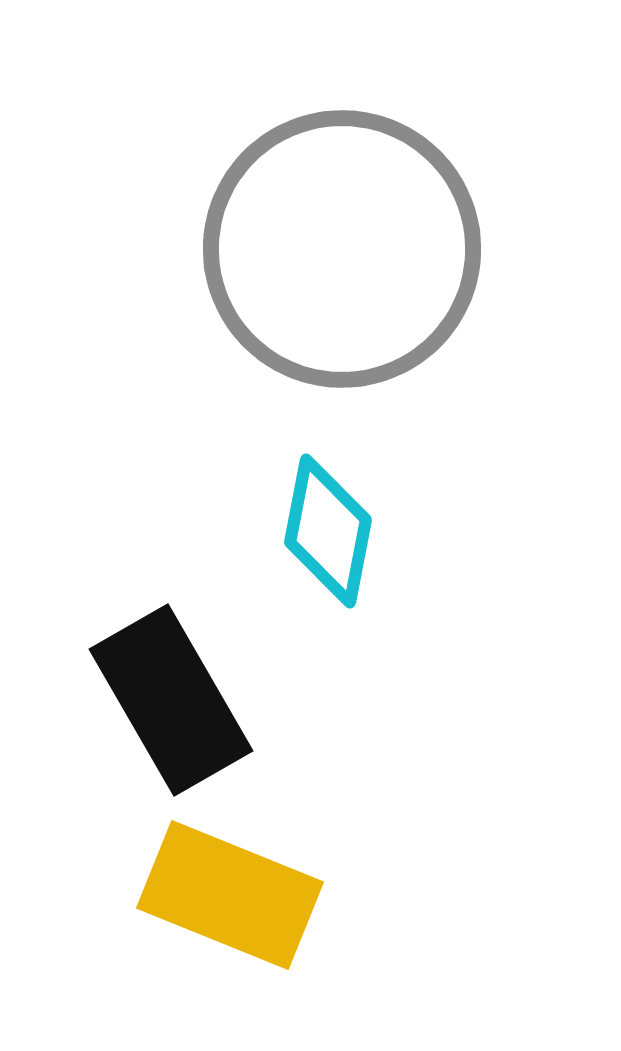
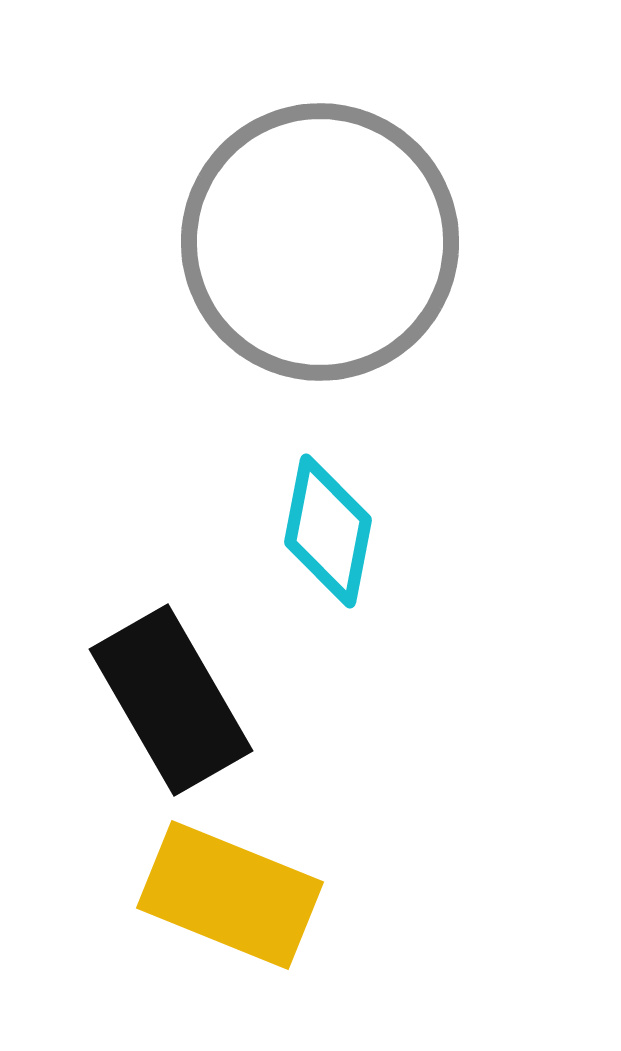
gray circle: moved 22 px left, 7 px up
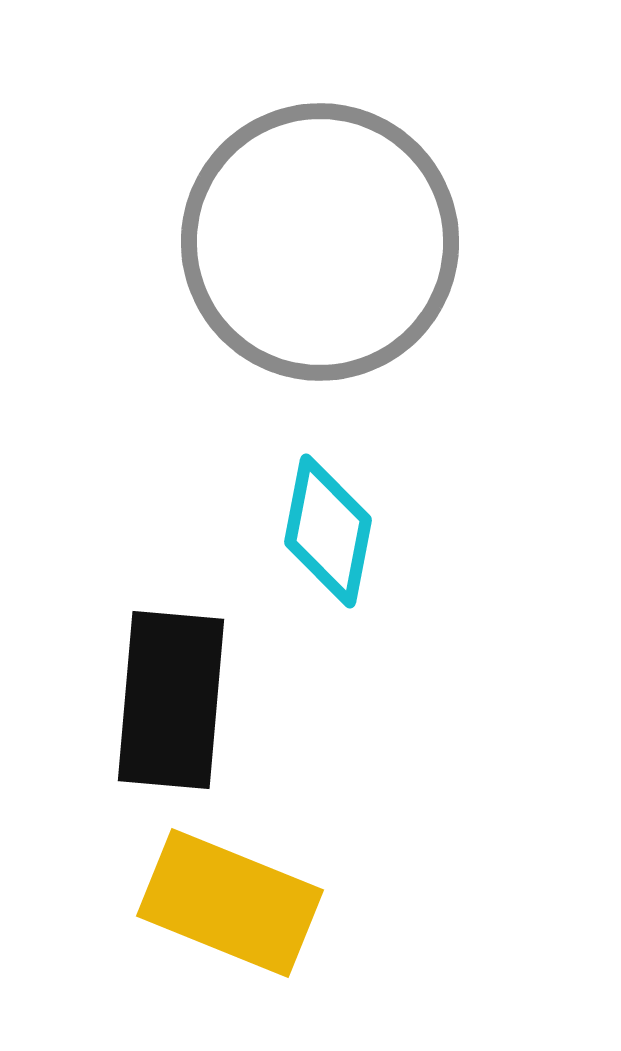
black rectangle: rotated 35 degrees clockwise
yellow rectangle: moved 8 px down
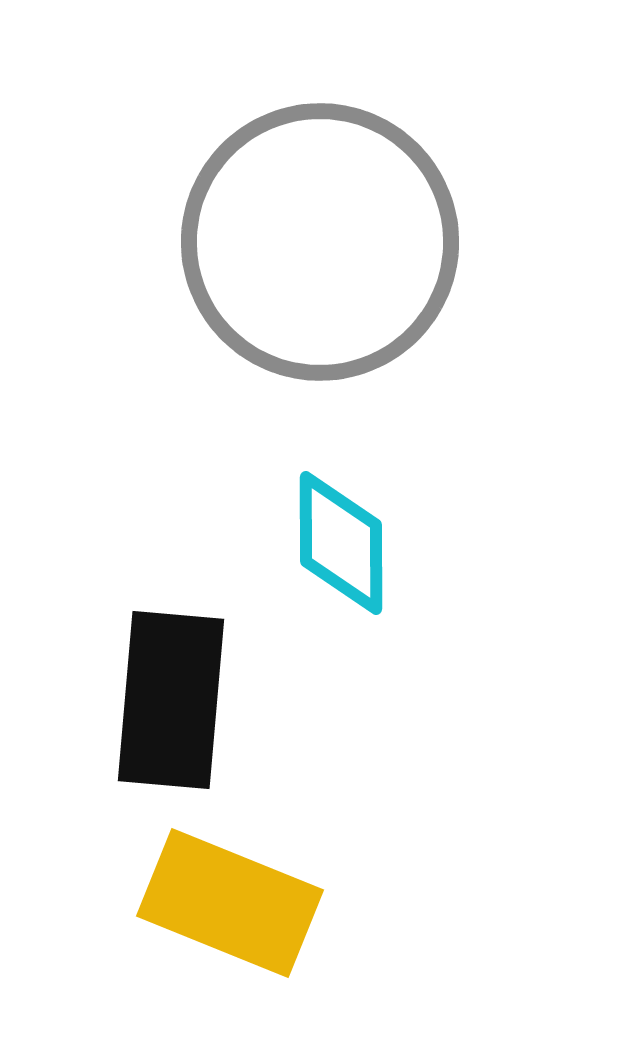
cyan diamond: moved 13 px right, 12 px down; rotated 11 degrees counterclockwise
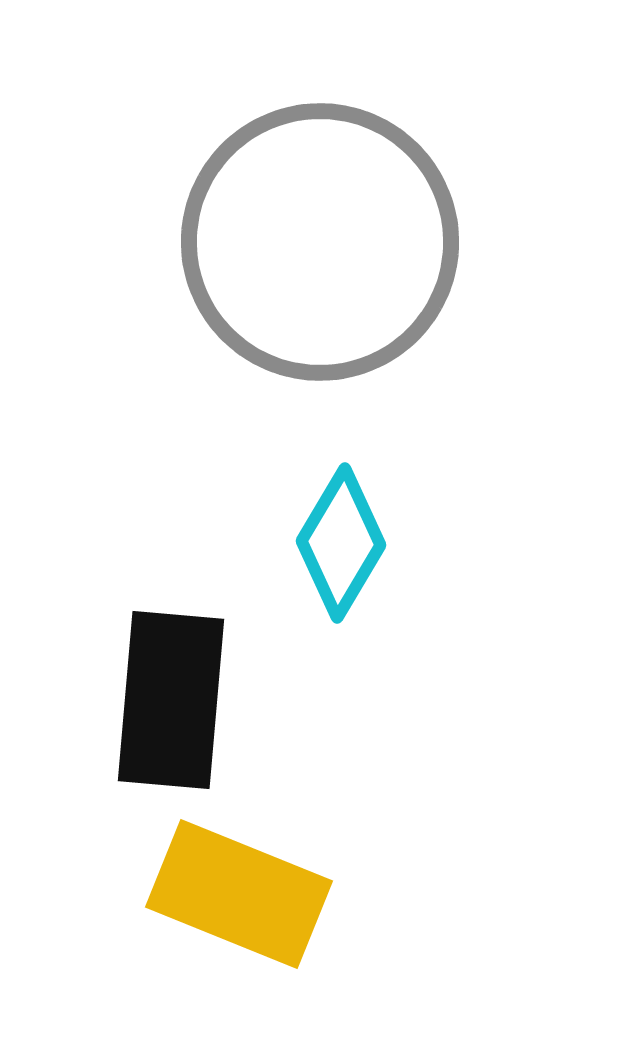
cyan diamond: rotated 31 degrees clockwise
yellow rectangle: moved 9 px right, 9 px up
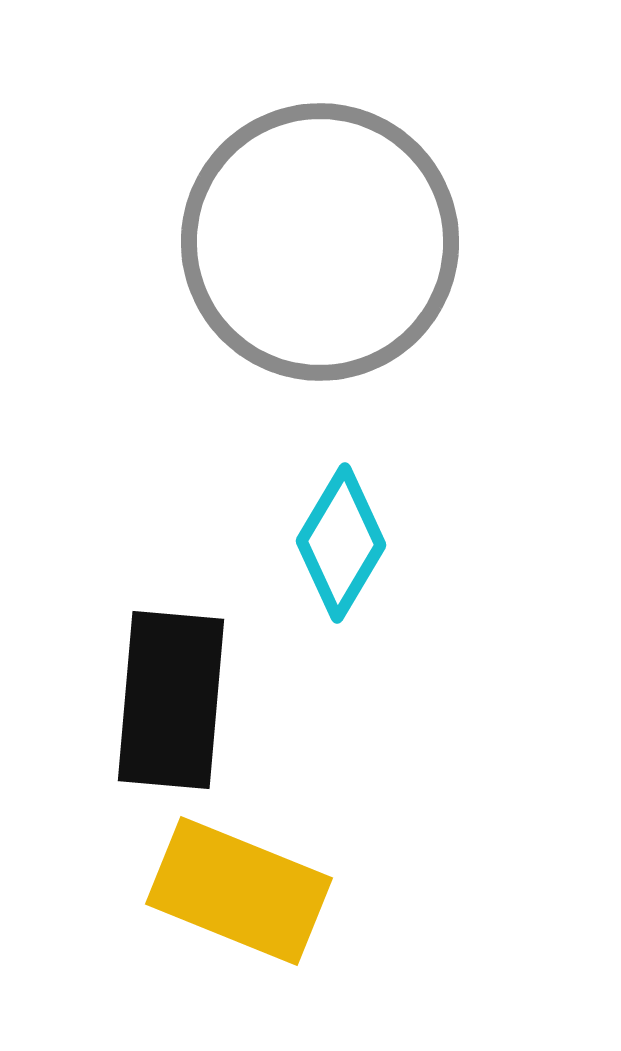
yellow rectangle: moved 3 px up
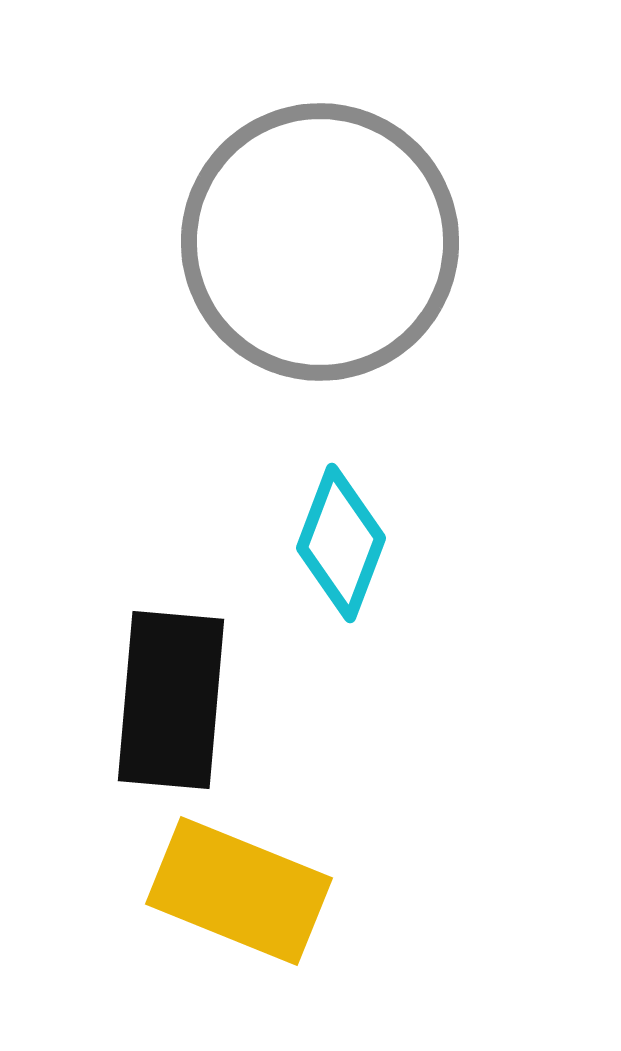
cyan diamond: rotated 10 degrees counterclockwise
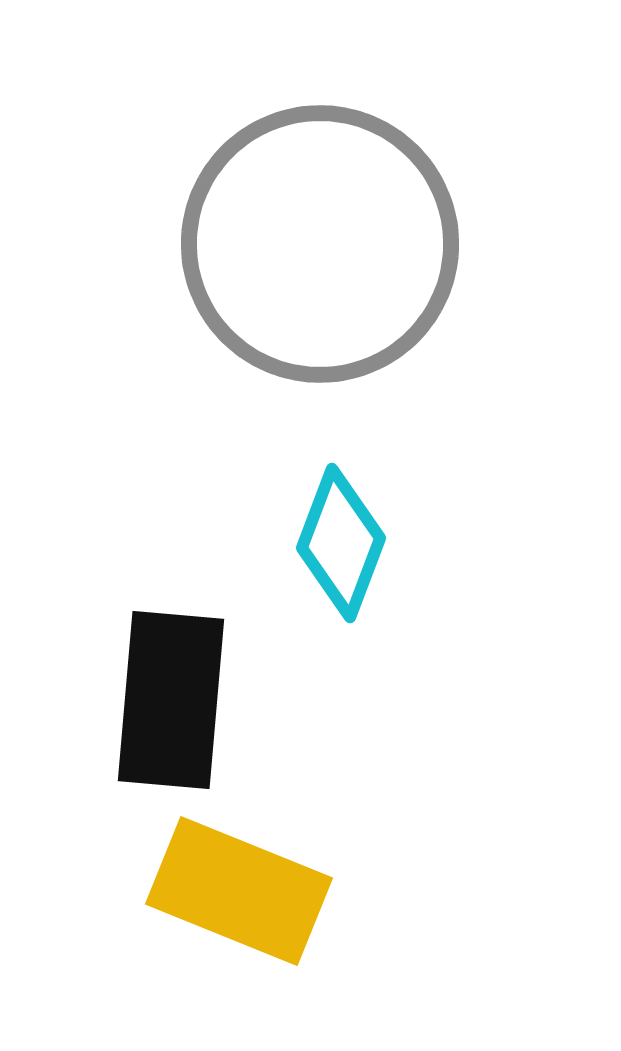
gray circle: moved 2 px down
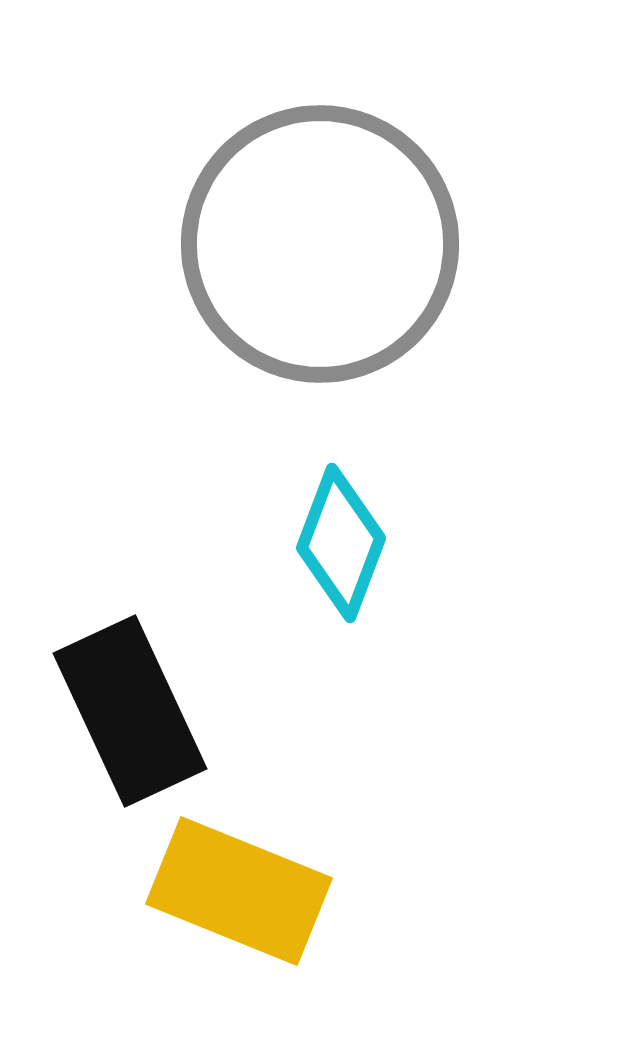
black rectangle: moved 41 px left, 11 px down; rotated 30 degrees counterclockwise
